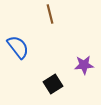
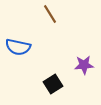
brown line: rotated 18 degrees counterclockwise
blue semicircle: rotated 140 degrees clockwise
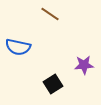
brown line: rotated 24 degrees counterclockwise
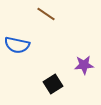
brown line: moved 4 px left
blue semicircle: moved 1 px left, 2 px up
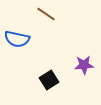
blue semicircle: moved 6 px up
black square: moved 4 px left, 4 px up
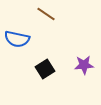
black square: moved 4 px left, 11 px up
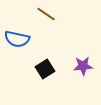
purple star: moved 1 px left, 1 px down
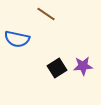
black square: moved 12 px right, 1 px up
